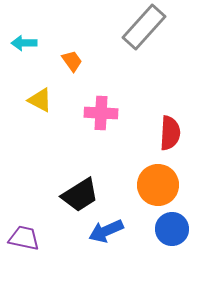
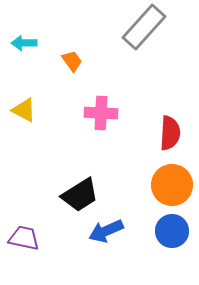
yellow triangle: moved 16 px left, 10 px down
orange circle: moved 14 px right
blue circle: moved 2 px down
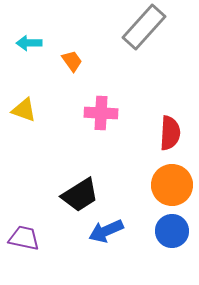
cyan arrow: moved 5 px right
yellow triangle: rotated 8 degrees counterclockwise
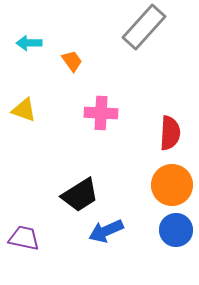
blue circle: moved 4 px right, 1 px up
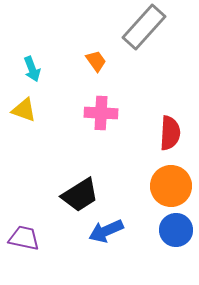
cyan arrow: moved 3 px right, 26 px down; rotated 110 degrees counterclockwise
orange trapezoid: moved 24 px right
orange circle: moved 1 px left, 1 px down
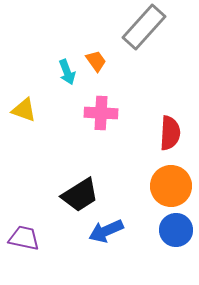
cyan arrow: moved 35 px right, 3 px down
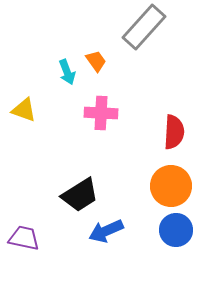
red semicircle: moved 4 px right, 1 px up
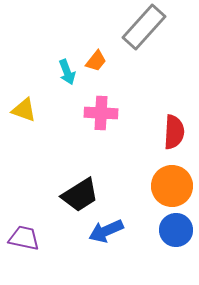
orange trapezoid: rotated 75 degrees clockwise
orange circle: moved 1 px right
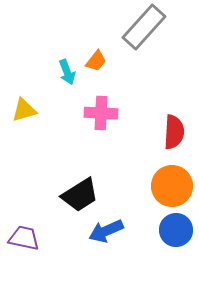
yellow triangle: rotated 36 degrees counterclockwise
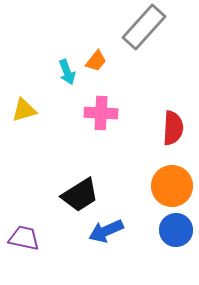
red semicircle: moved 1 px left, 4 px up
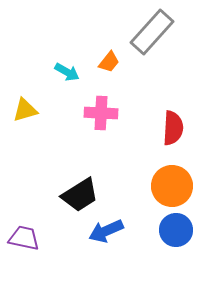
gray rectangle: moved 8 px right, 5 px down
orange trapezoid: moved 13 px right, 1 px down
cyan arrow: rotated 40 degrees counterclockwise
yellow triangle: moved 1 px right
